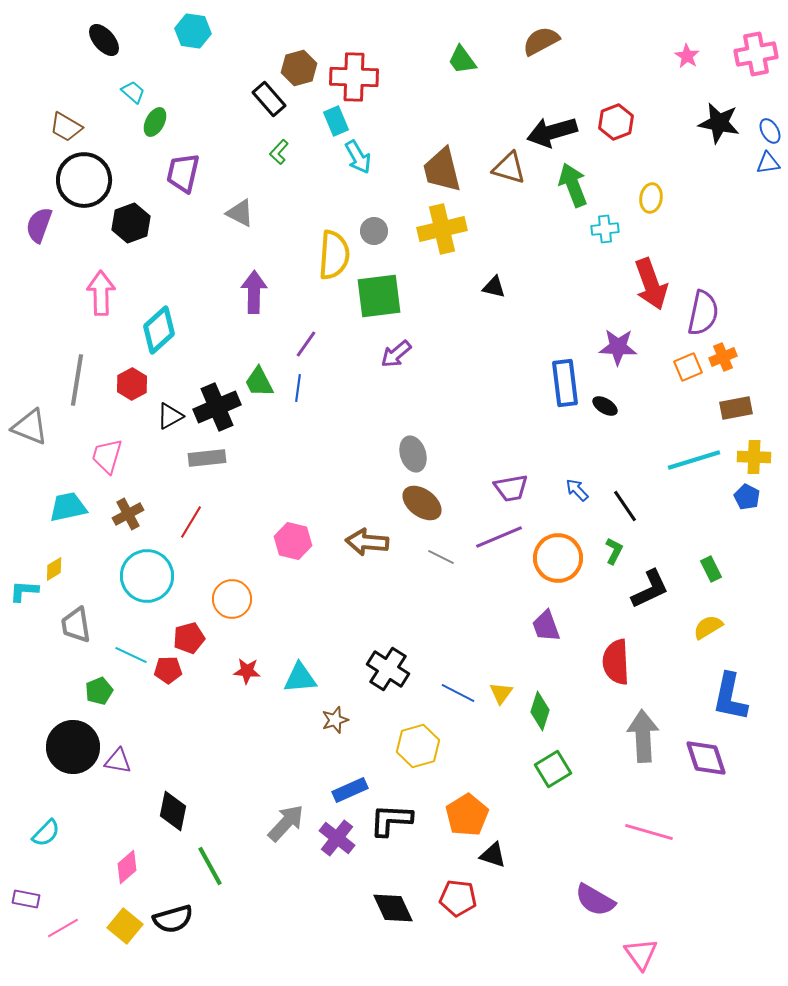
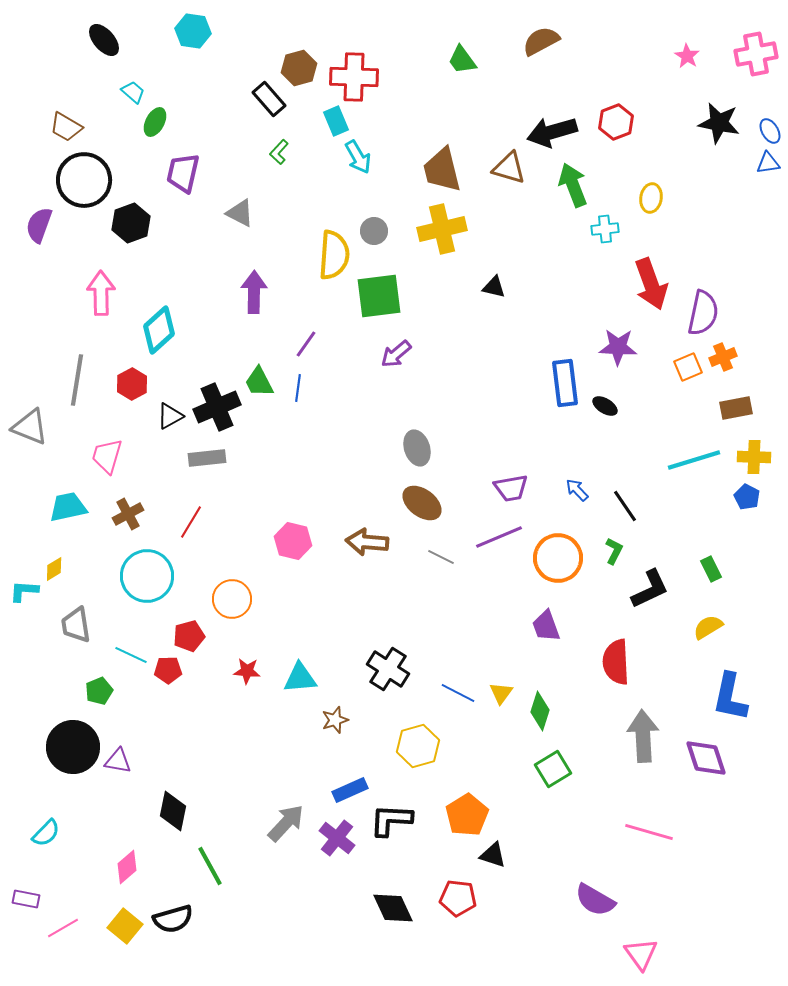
gray ellipse at (413, 454): moved 4 px right, 6 px up
red pentagon at (189, 638): moved 2 px up
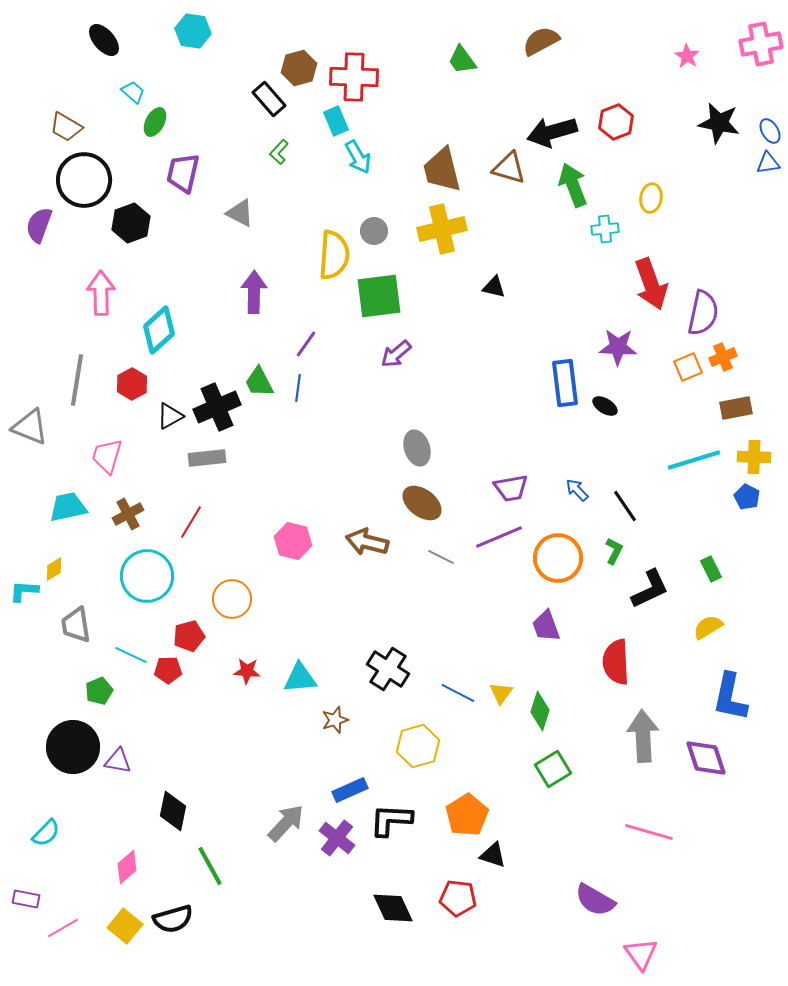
pink cross at (756, 54): moved 5 px right, 10 px up
brown arrow at (367, 542): rotated 9 degrees clockwise
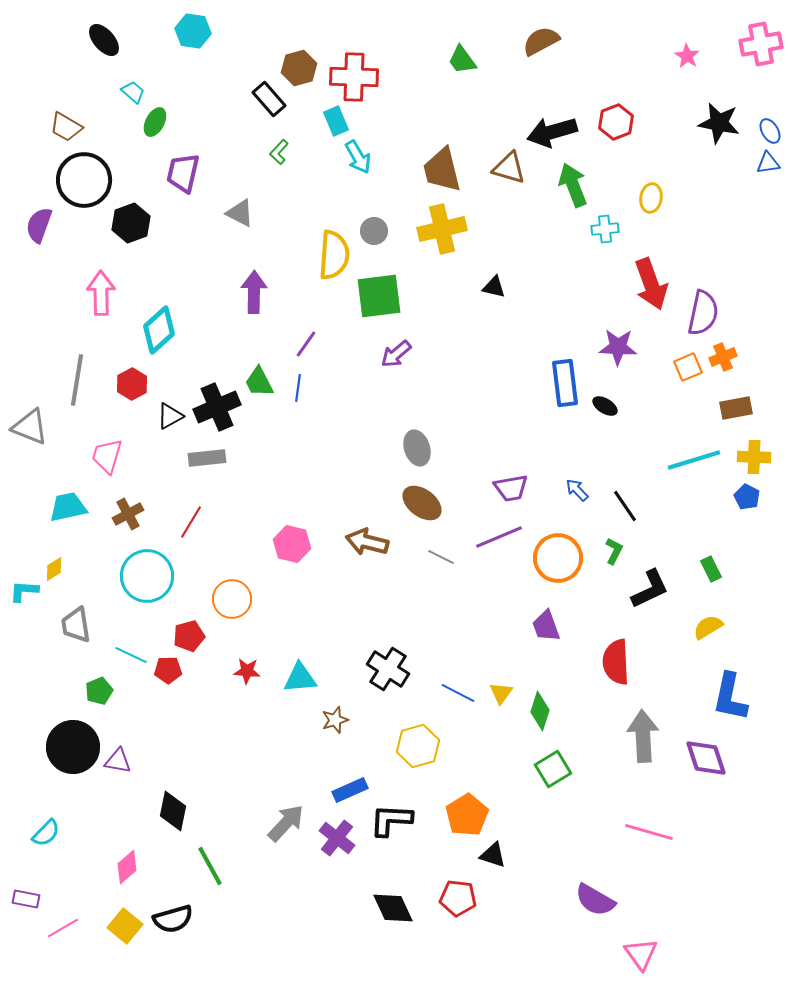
pink hexagon at (293, 541): moved 1 px left, 3 px down
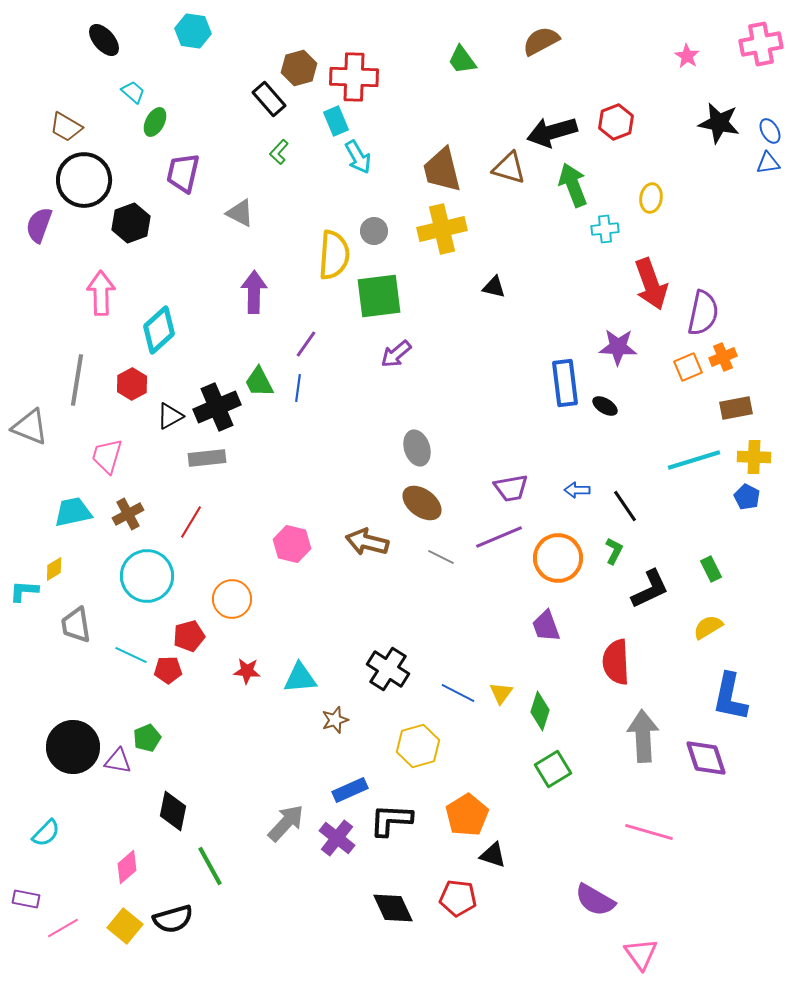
blue arrow at (577, 490): rotated 45 degrees counterclockwise
cyan trapezoid at (68, 507): moved 5 px right, 5 px down
green pentagon at (99, 691): moved 48 px right, 47 px down
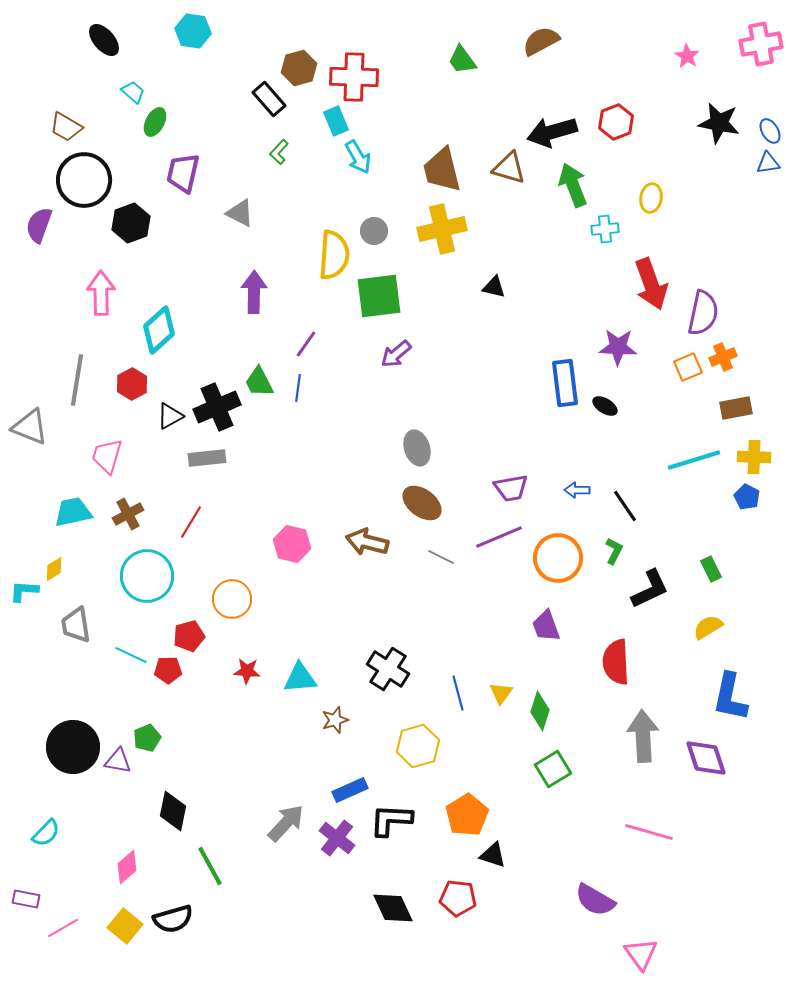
blue line at (458, 693): rotated 48 degrees clockwise
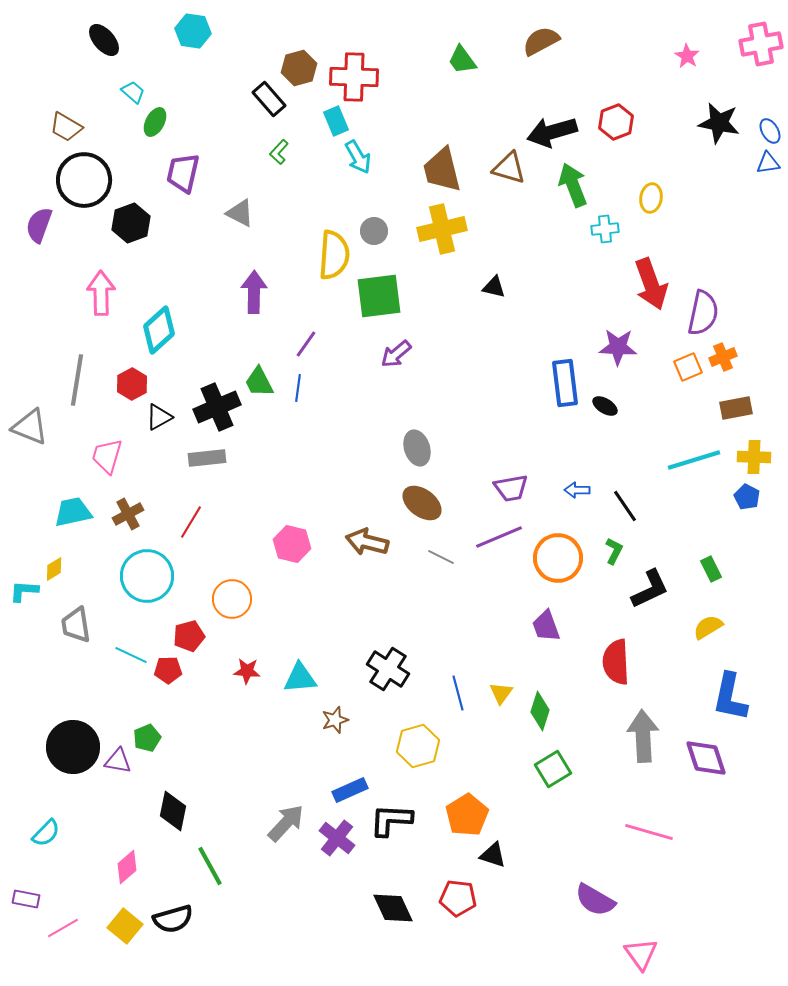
black triangle at (170, 416): moved 11 px left, 1 px down
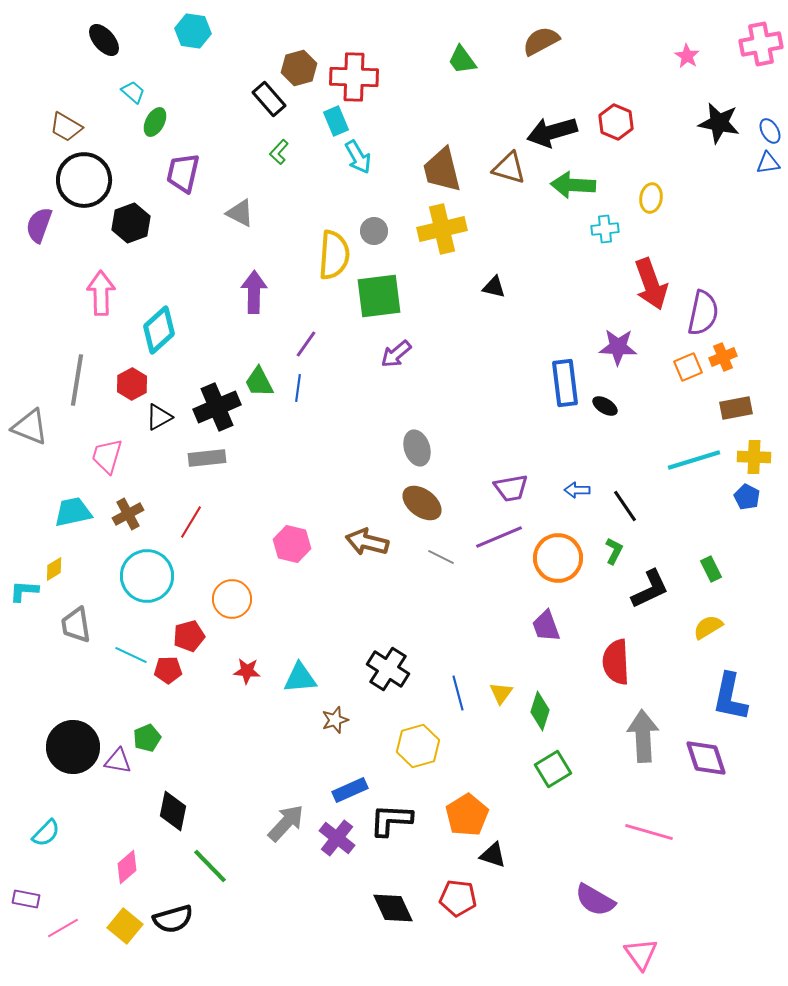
red hexagon at (616, 122): rotated 16 degrees counterclockwise
green arrow at (573, 185): rotated 66 degrees counterclockwise
green line at (210, 866): rotated 15 degrees counterclockwise
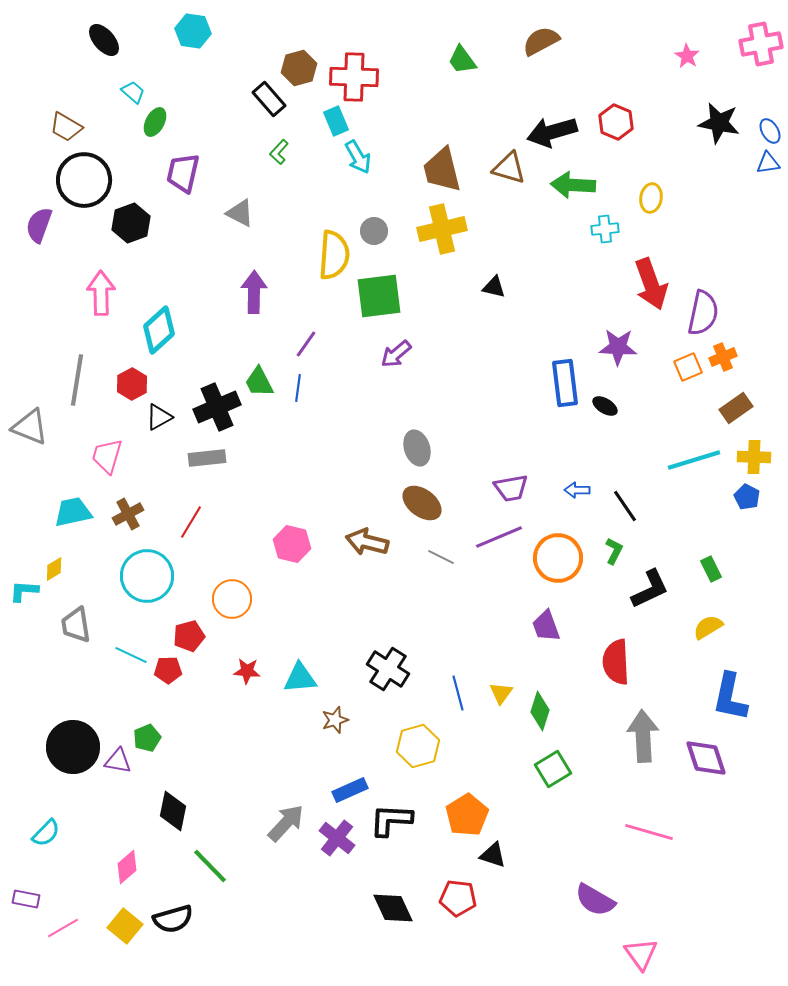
brown rectangle at (736, 408): rotated 24 degrees counterclockwise
